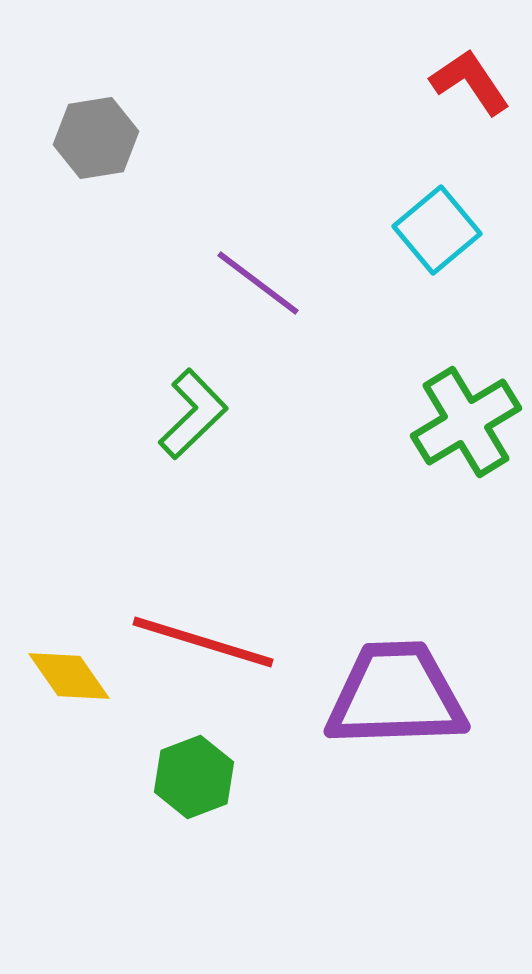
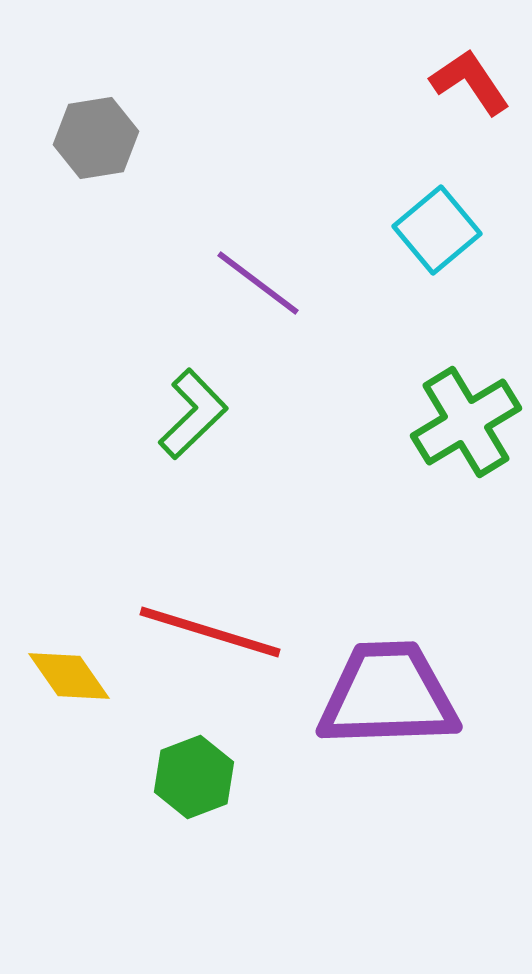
red line: moved 7 px right, 10 px up
purple trapezoid: moved 8 px left
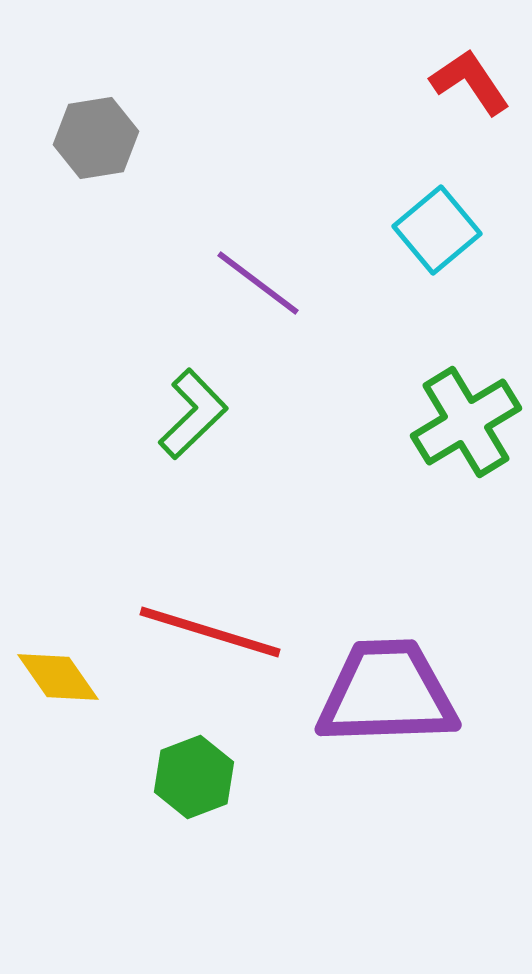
yellow diamond: moved 11 px left, 1 px down
purple trapezoid: moved 1 px left, 2 px up
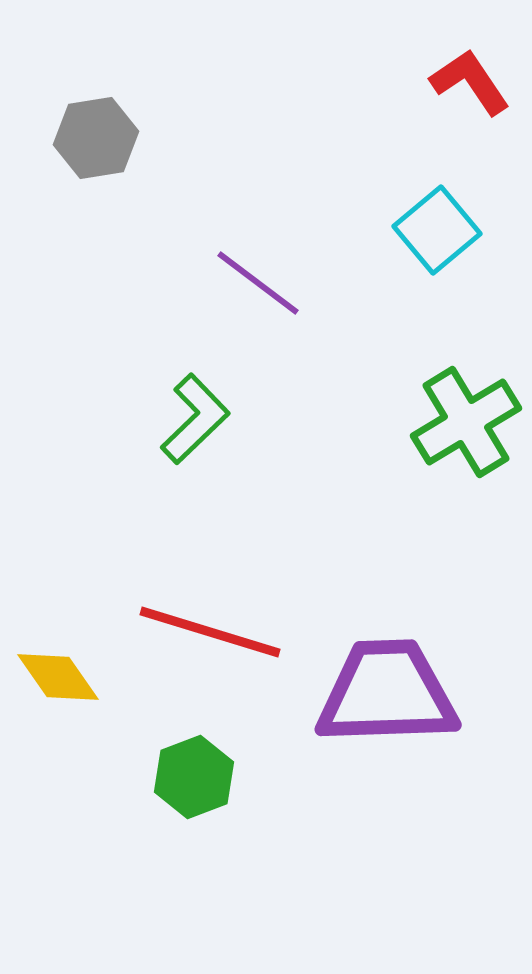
green L-shape: moved 2 px right, 5 px down
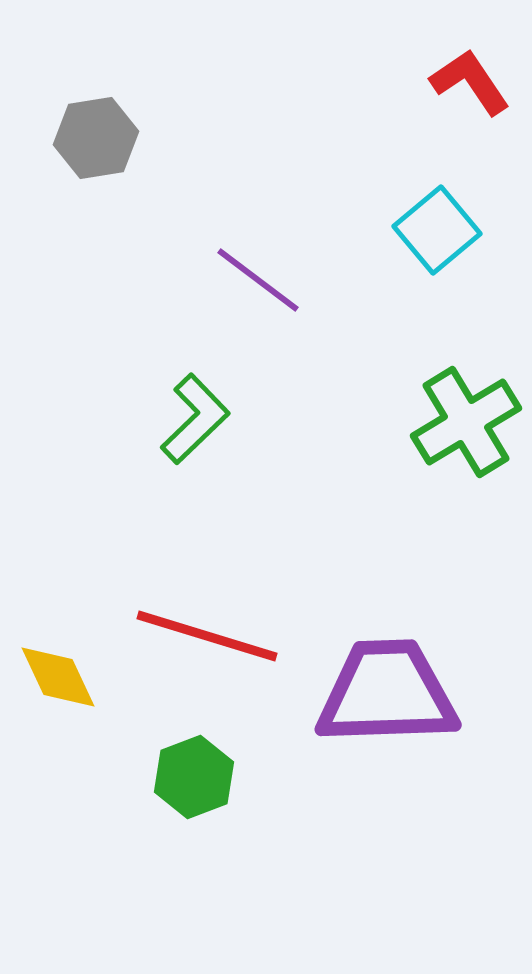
purple line: moved 3 px up
red line: moved 3 px left, 4 px down
yellow diamond: rotated 10 degrees clockwise
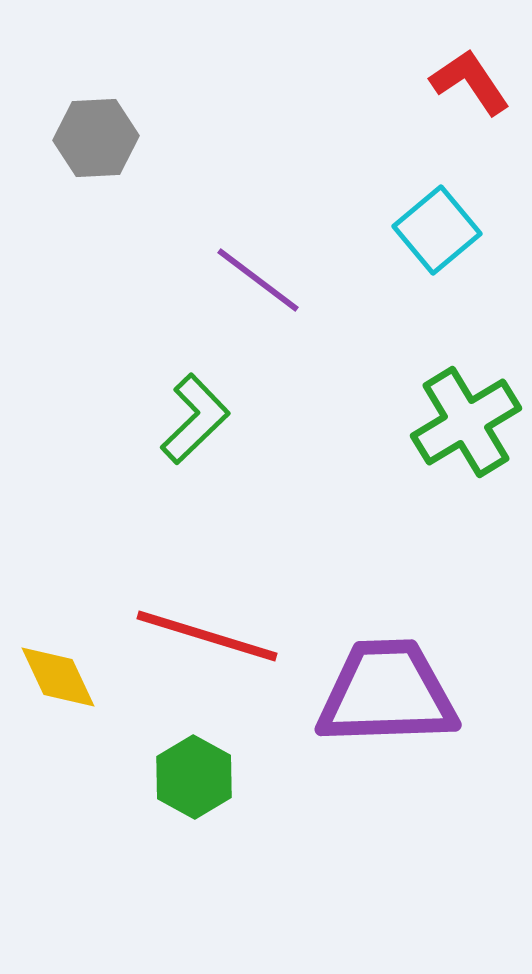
gray hexagon: rotated 6 degrees clockwise
green hexagon: rotated 10 degrees counterclockwise
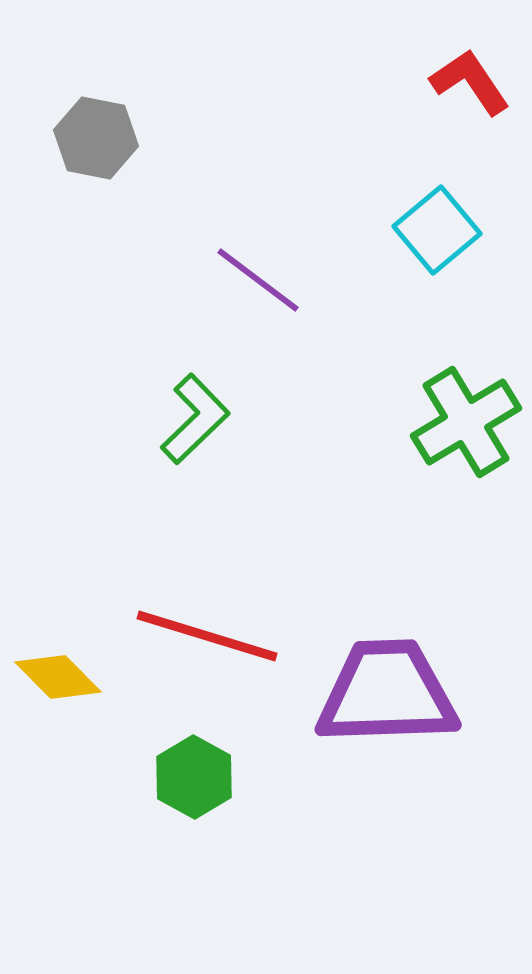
gray hexagon: rotated 14 degrees clockwise
yellow diamond: rotated 20 degrees counterclockwise
